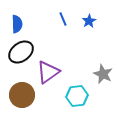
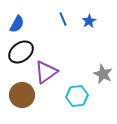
blue semicircle: rotated 30 degrees clockwise
purple triangle: moved 2 px left
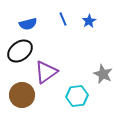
blue semicircle: moved 11 px right; rotated 48 degrees clockwise
black ellipse: moved 1 px left, 1 px up
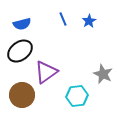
blue semicircle: moved 6 px left
